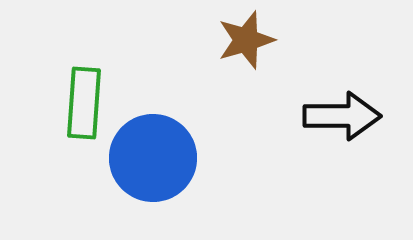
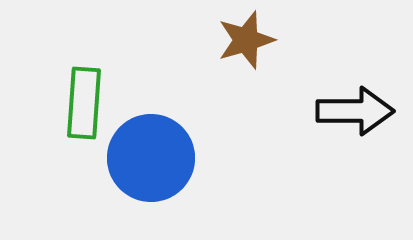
black arrow: moved 13 px right, 5 px up
blue circle: moved 2 px left
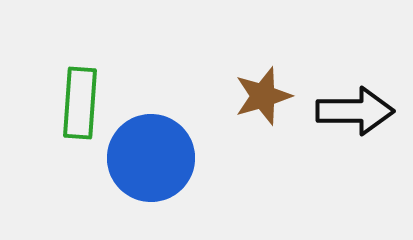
brown star: moved 17 px right, 56 px down
green rectangle: moved 4 px left
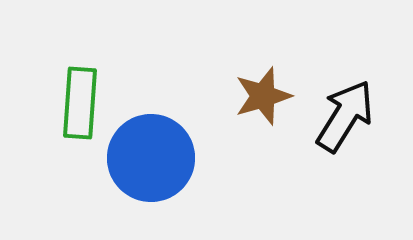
black arrow: moved 10 px left, 5 px down; rotated 58 degrees counterclockwise
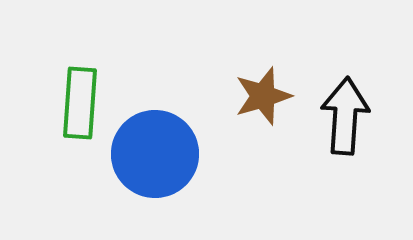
black arrow: rotated 28 degrees counterclockwise
blue circle: moved 4 px right, 4 px up
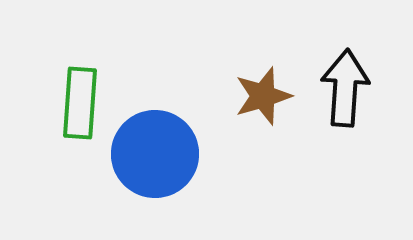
black arrow: moved 28 px up
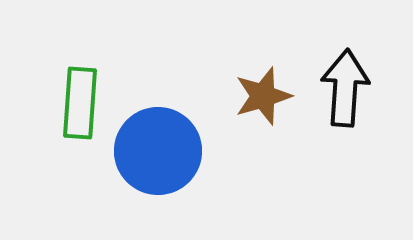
blue circle: moved 3 px right, 3 px up
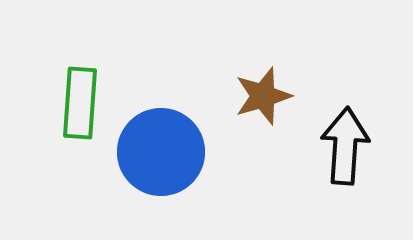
black arrow: moved 58 px down
blue circle: moved 3 px right, 1 px down
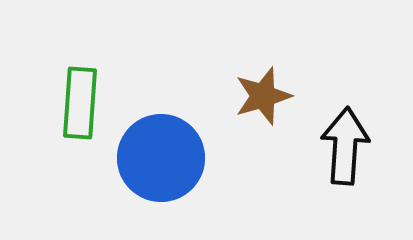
blue circle: moved 6 px down
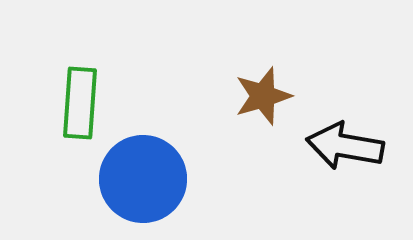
black arrow: rotated 84 degrees counterclockwise
blue circle: moved 18 px left, 21 px down
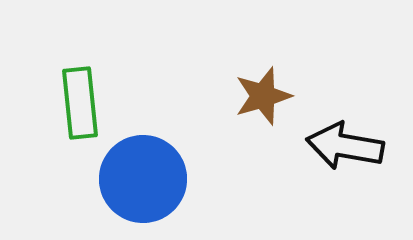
green rectangle: rotated 10 degrees counterclockwise
